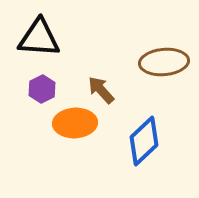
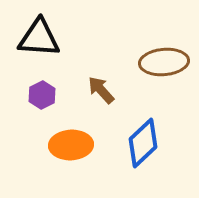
purple hexagon: moved 6 px down
orange ellipse: moved 4 px left, 22 px down
blue diamond: moved 1 px left, 2 px down
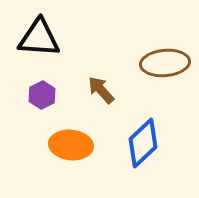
brown ellipse: moved 1 px right, 1 px down
orange ellipse: rotated 9 degrees clockwise
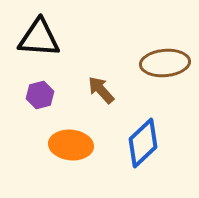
purple hexagon: moved 2 px left; rotated 12 degrees clockwise
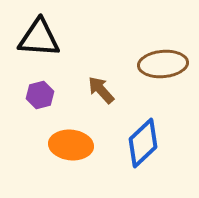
brown ellipse: moved 2 px left, 1 px down
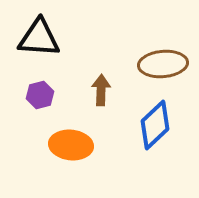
brown arrow: rotated 44 degrees clockwise
blue diamond: moved 12 px right, 18 px up
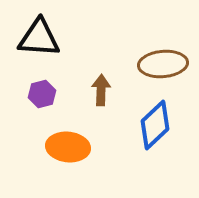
purple hexagon: moved 2 px right, 1 px up
orange ellipse: moved 3 px left, 2 px down
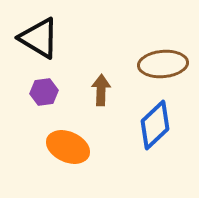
black triangle: rotated 27 degrees clockwise
purple hexagon: moved 2 px right, 2 px up; rotated 8 degrees clockwise
orange ellipse: rotated 18 degrees clockwise
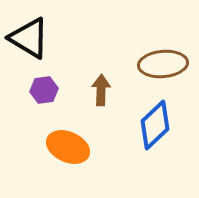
black triangle: moved 10 px left
purple hexagon: moved 2 px up
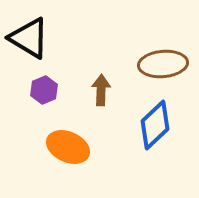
purple hexagon: rotated 16 degrees counterclockwise
